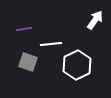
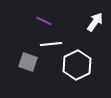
white arrow: moved 2 px down
purple line: moved 20 px right, 8 px up; rotated 35 degrees clockwise
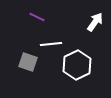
purple line: moved 7 px left, 4 px up
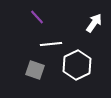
purple line: rotated 21 degrees clockwise
white arrow: moved 1 px left, 1 px down
gray square: moved 7 px right, 8 px down
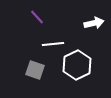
white arrow: rotated 42 degrees clockwise
white line: moved 2 px right
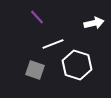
white line: rotated 15 degrees counterclockwise
white hexagon: rotated 16 degrees counterclockwise
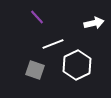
white hexagon: rotated 16 degrees clockwise
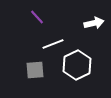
gray square: rotated 24 degrees counterclockwise
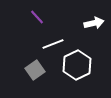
gray square: rotated 30 degrees counterclockwise
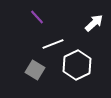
white arrow: rotated 30 degrees counterclockwise
gray square: rotated 24 degrees counterclockwise
